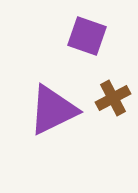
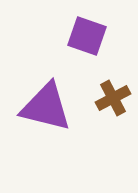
purple triangle: moved 7 px left, 3 px up; rotated 40 degrees clockwise
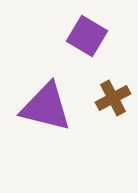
purple square: rotated 12 degrees clockwise
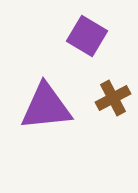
purple triangle: rotated 20 degrees counterclockwise
